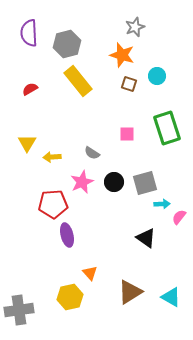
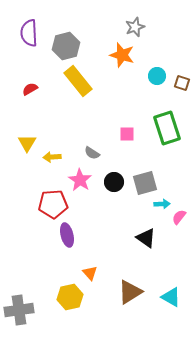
gray hexagon: moved 1 px left, 2 px down
brown square: moved 53 px right, 1 px up
pink star: moved 2 px left, 2 px up; rotated 15 degrees counterclockwise
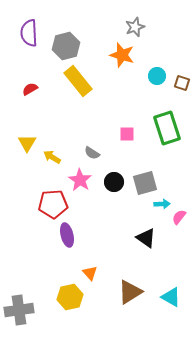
yellow arrow: rotated 36 degrees clockwise
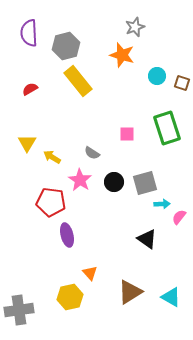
red pentagon: moved 2 px left, 2 px up; rotated 12 degrees clockwise
black triangle: moved 1 px right, 1 px down
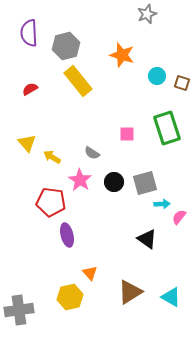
gray star: moved 12 px right, 13 px up
yellow triangle: rotated 12 degrees counterclockwise
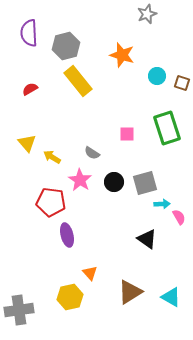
pink semicircle: rotated 112 degrees clockwise
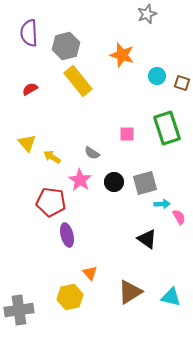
cyan triangle: rotated 15 degrees counterclockwise
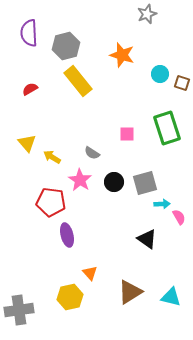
cyan circle: moved 3 px right, 2 px up
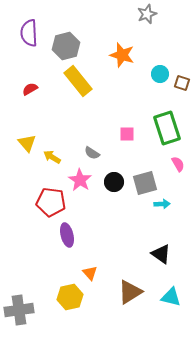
pink semicircle: moved 1 px left, 53 px up
black triangle: moved 14 px right, 15 px down
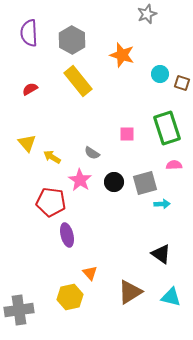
gray hexagon: moved 6 px right, 6 px up; rotated 16 degrees counterclockwise
pink semicircle: moved 4 px left, 1 px down; rotated 63 degrees counterclockwise
